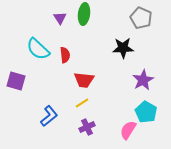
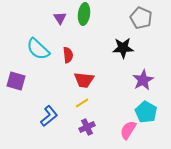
red semicircle: moved 3 px right
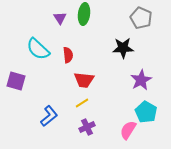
purple star: moved 2 px left
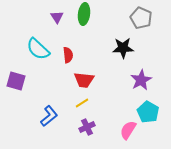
purple triangle: moved 3 px left, 1 px up
cyan pentagon: moved 2 px right
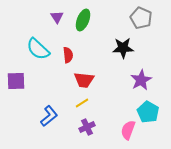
green ellipse: moved 1 px left, 6 px down; rotated 15 degrees clockwise
purple square: rotated 18 degrees counterclockwise
pink semicircle: rotated 12 degrees counterclockwise
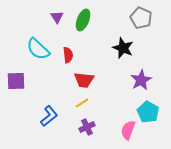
black star: rotated 25 degrees clockwise
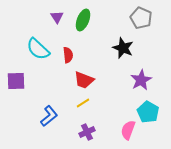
red trapezoid: rotated 15 degrees clockwise
yellow line: moved 1 px right
purple cross: moved 5 px down
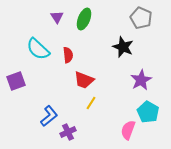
green ellipse: moved 1 px right, 1 px up
black star: moved 1 px up
purple square: rotated 18 degrees counterclockwise
yellow line: moved 8 px right; rotated 24 degrees counterclockwise
purple cross: moved 19 px left
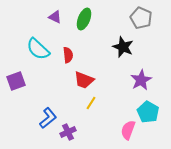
purple triangle: moved 2 px left; rotated 32 degrees counterclockwise
blue L-shape: moved 1 px left, 2 px down
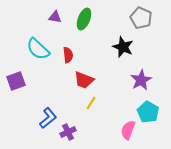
purple triangle: rotated 16 degrees counterclockwise
